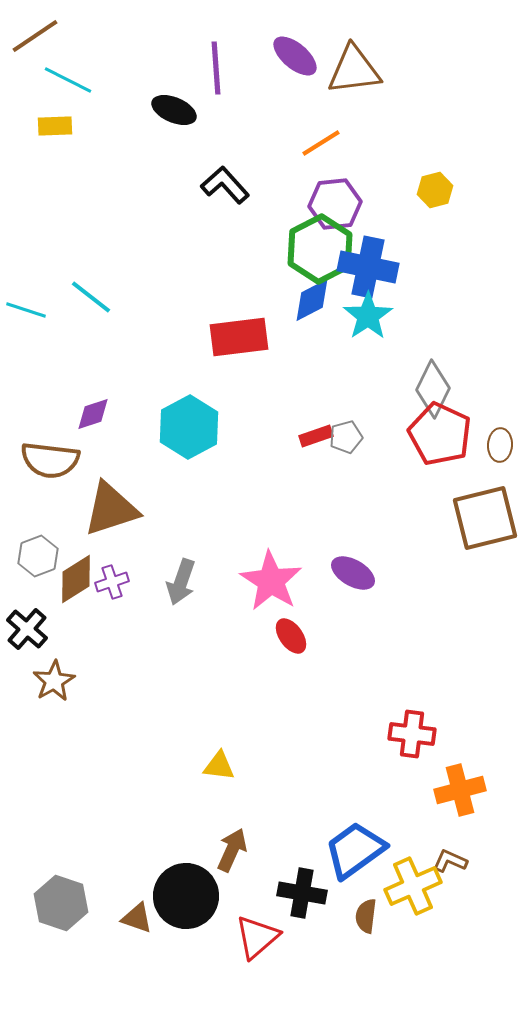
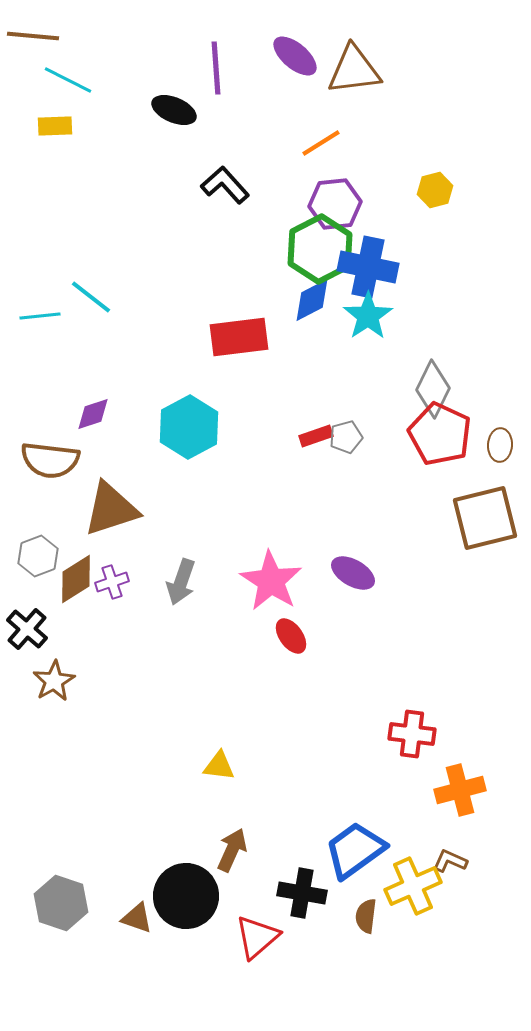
brown line at (35, 36): moved 2 px left; rotated 39 degrees clockwise
cyan line at (26, 310): moved 14 px right, 6 px down; rotated 24 degrees counterclockwise
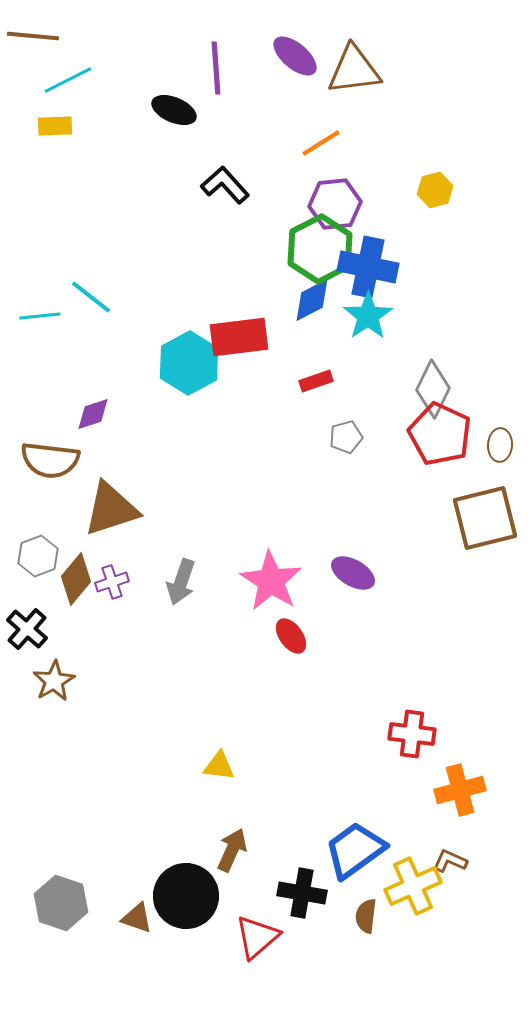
cyan line at (68, 80): rotated 54 degrees counterclockwise
cyan hexagon at (189, 427): moved 64 px up
red rectangle at (316, 436): moved 55 px up
brown diamond at (76, 579): rotated 18 degrees counterclockwise
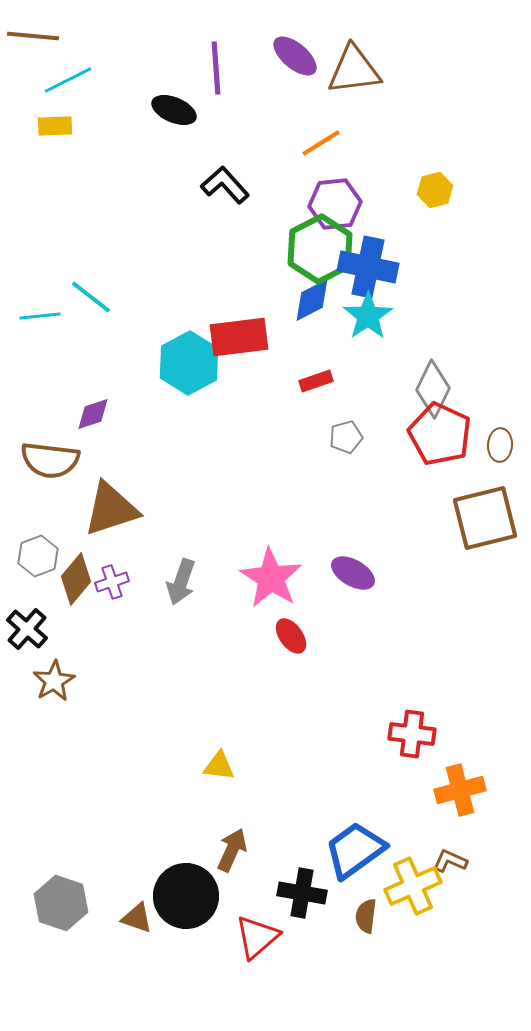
pink star at (271, 581): moved 3 px up
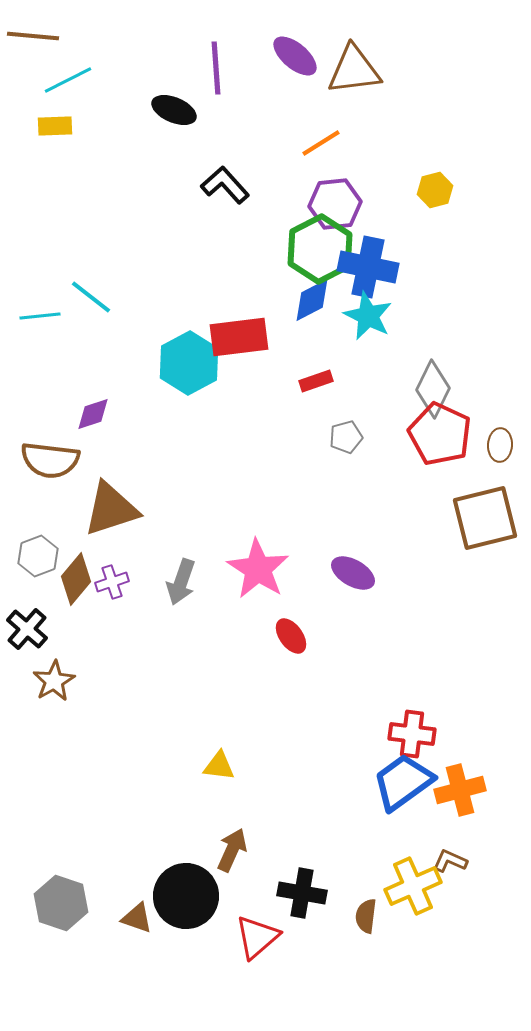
cyan star at (368, 316): rotated 12 degrees counterclockwise
pink star at (271, 578): moved 13 px left, 9 px up
blue trapezoid at (355, 850): moved 48 px right, 68 px up
